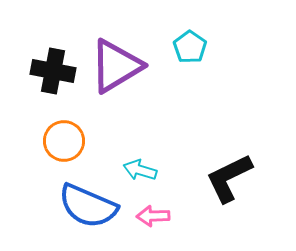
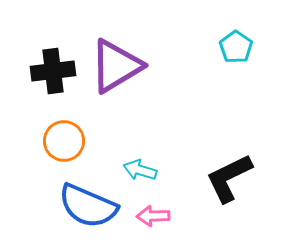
cyan pentagon: moved 46 px right
black cross: rotated 18 degrees counterclockwise
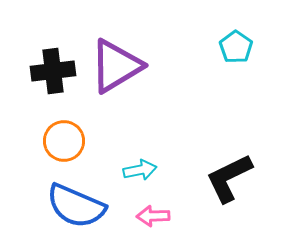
cyan arrow: rotated 152 degrees clockwise
blue semicircle: moved 12 px left
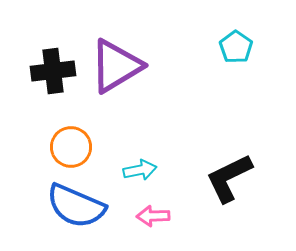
orange circle: moved 7 px right, 6 px down
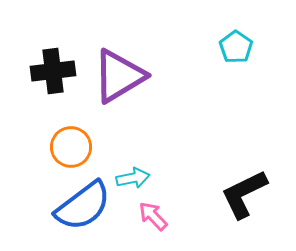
purple triangle: moved 3 px right, 10 px down
cyan arrow: moved 7 px left, 8 px down
black L-shape: moved 15 px right, 16 px down
blue semicircle: moved 7 px right; rotated 60 degrees counterclockwise
pink arrow: rotated 48 degrees clockwise
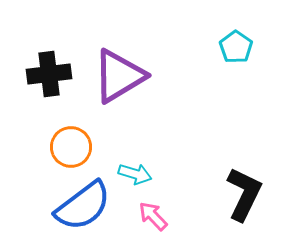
black cross: moved 4 px left, 3 px down
cyan arrow: moved 2 px right, 4 px up; rotated 28 degrees clockwise
black L-shape: rotated 142 degrees clockwise
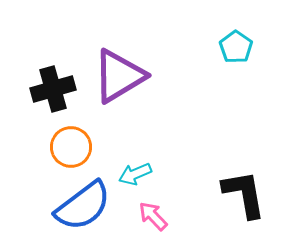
black cross: moved 4 px right, 15 px down; rotated 9 degrees counterclockwise
cyan arrow: rotated 140 degrees clockwise
black L-shape: rotated 36 degrees counterclockwise
